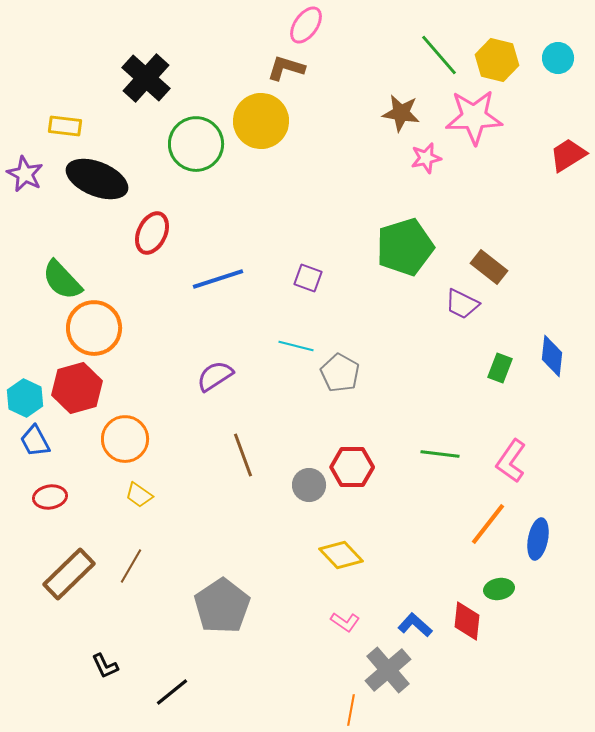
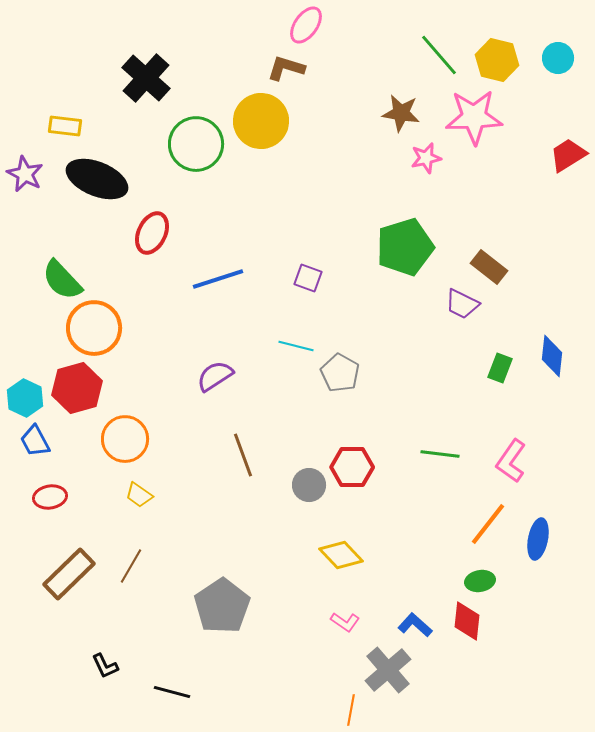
green ellipse at (499, 589): moved 19 px left, 8 px up
black line at (172, 692): rotated 54 degrees clockwise
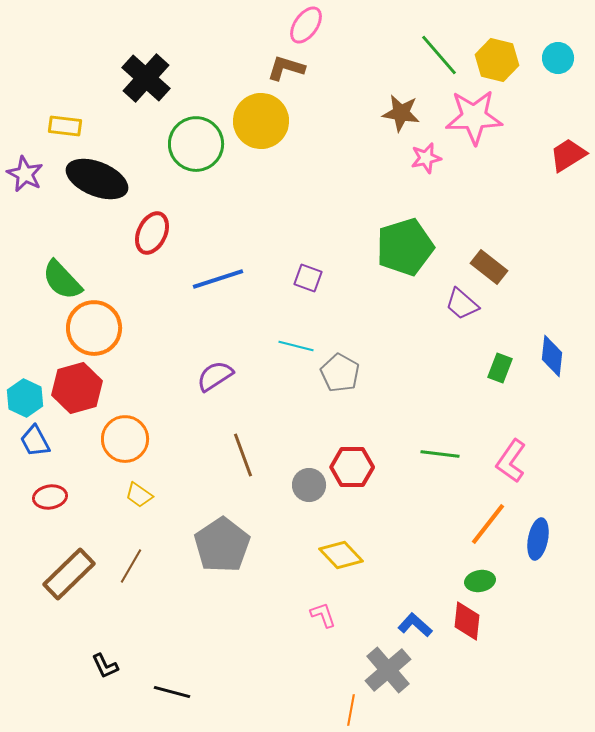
purple trapezoid at (462, 304): rotated 15 degrees clockwise
gray pentagon at (222, 606): moved 61 px up
pink L-shape at (345, 622): moved 22 px left, 7 px up; rotated 144 degrees counterclockwise
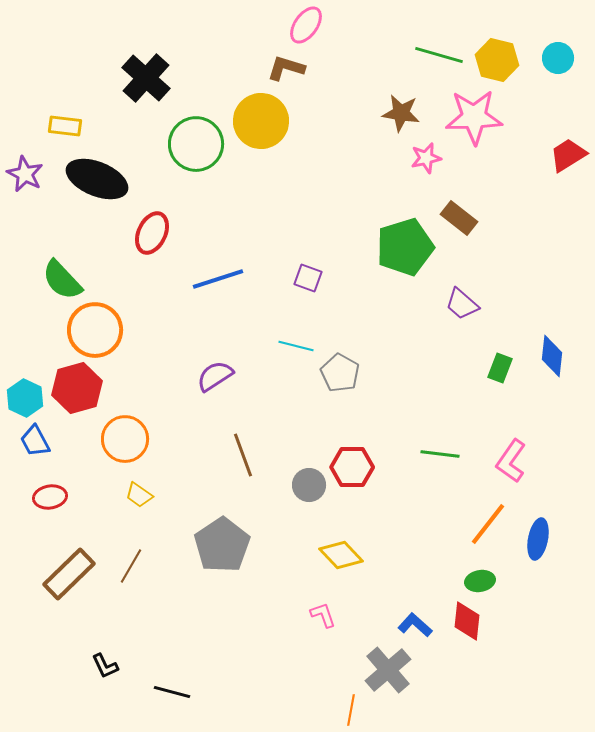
green line at (439, 55): rotated 33 degrees counterclockwise
brown rectangle at (489, 267): moved 30 px left, 49 px up
orange circle at (94, 328): moved 1 px right, 2 px down
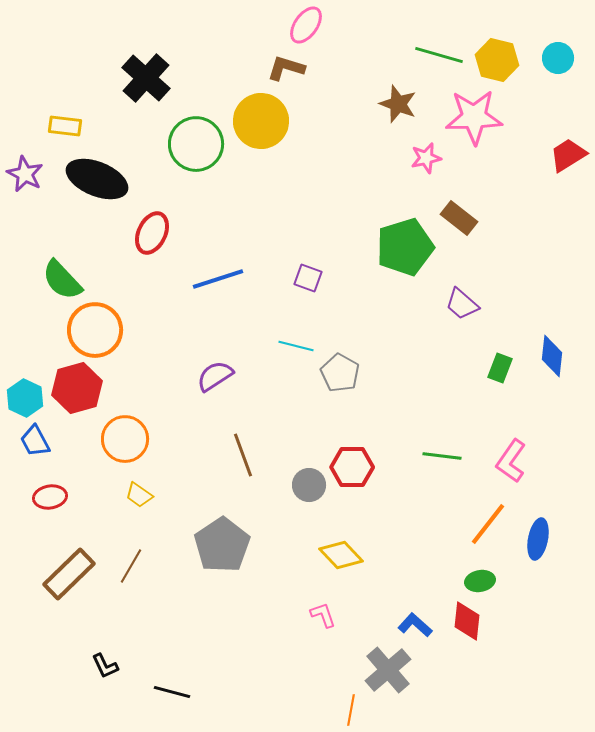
brown star at (401, 113): moved 3 px left, 9 px up; rotated 12 degrees clockwise
green line at (440, 454): moved 2 px right, 2 px down
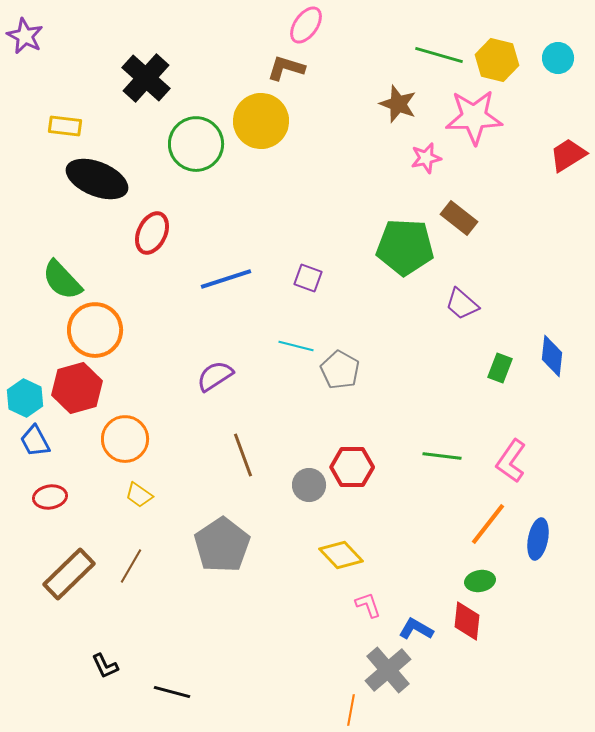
purple star at (25, 174): moved 138 px up
green pentagon at (405, 247): rotated 20 degrees clockwise
blue line at (218, 279): moved 8 px right
gray pentagon at (340, 373): moved 3 px up
pink L-shape at (323, 615): moved 45 px right, 10 px up
blue L-shape at (415, 625): moved 1 px right, 4 px down; rotated 12 degrees counterclockwise
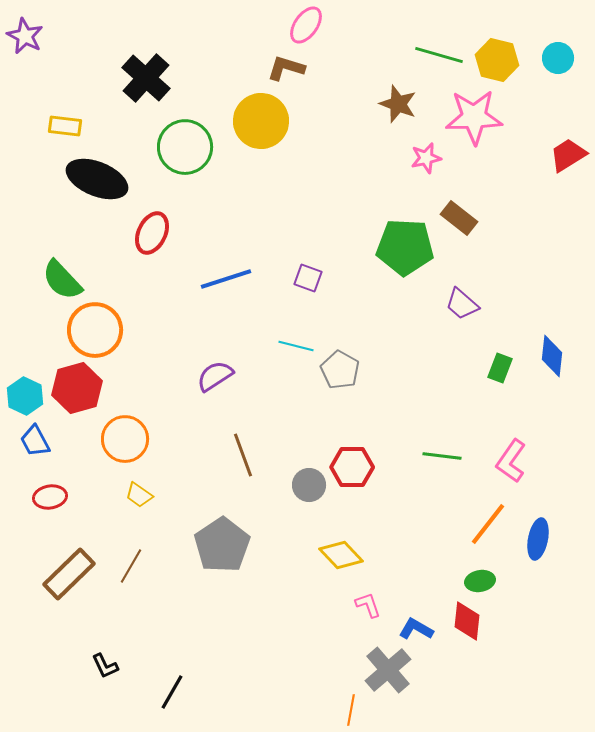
green circle at (196, 144): moved 11 px left, 3 px down
cyan hexagon at (25, 398): moved 2 px up
black line at (172, 692): rotated 75 degrees counterclockwise
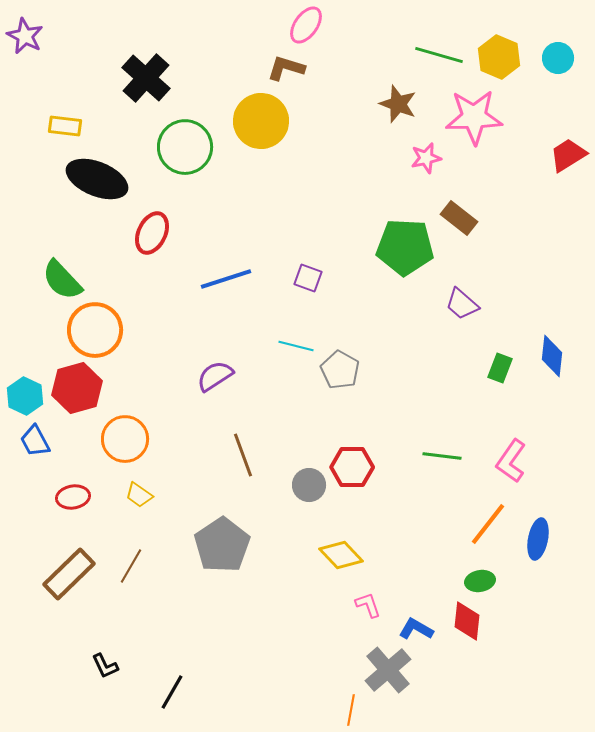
yellow hexagon at (497, 60): moved 2 px right, 3 px up; rotated 9 degrees clockwise
red ellipse at (50, 497): moved 23 px right
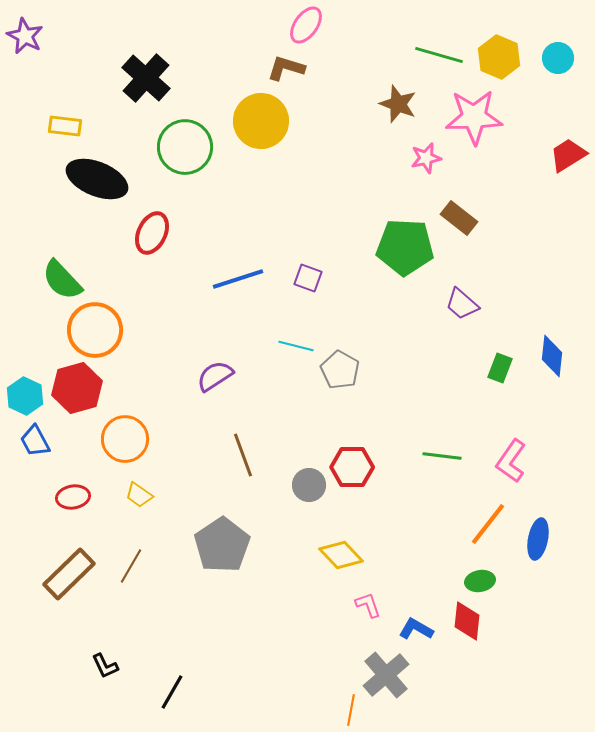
blue line at (226, 279): moved 12 px right
gray cross at (388, 670): moved 2 px left, 5 px down
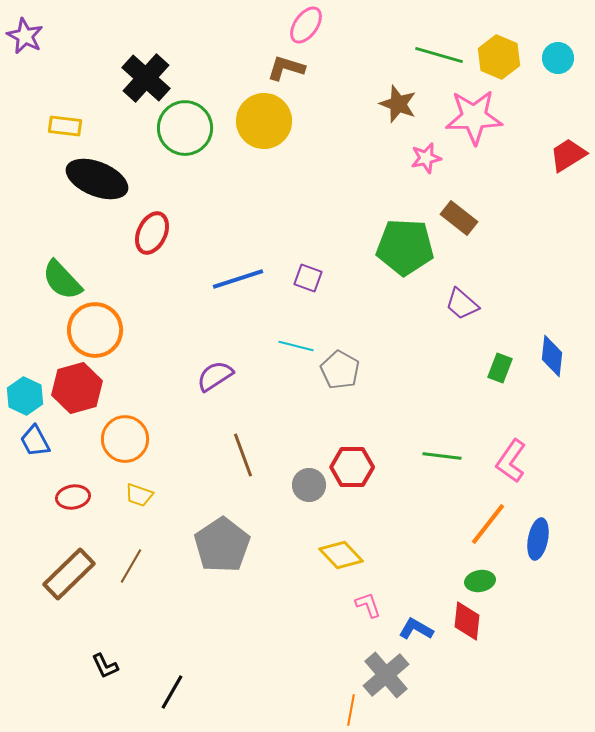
yellow circle at (261, 121): moved 3 px right
green circle at (185, 147): moved 19 px up
yellow trapezoid at (139, 495): rotated 16 degrees counterclockwise
